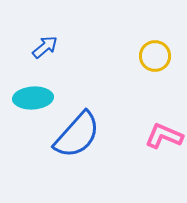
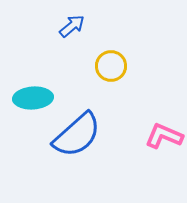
blue arrow: moved 27 px right, 21 px up
yellow circle: moved 44 px left, 10 px down
blue semicircle: rotated 6 degrees clockwise
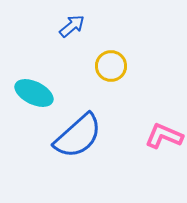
cyan ellipse: moved 1 px right, 5 px up; rotated 30 degrees clockwise
blue semicircle: moved 1 px right, 1 px down
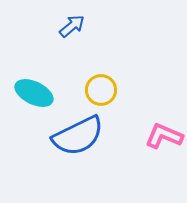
yellow circle: moved 10 px left, 24 px down
blue semicircle: rotated 16 degrees clockwise
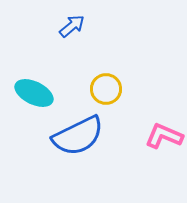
yellow circle: moved 5 px right, 1 px up
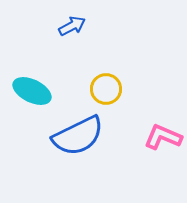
blue arrow: rotated 12 degrees clockwise
cyan ellipse: moved 2 px left, 2 px up
pink L-shape: moved 1 px left, 1 px down
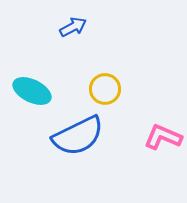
blue arrow: moved 1 px right, 1 px down
yellow circle: moved 1 px left
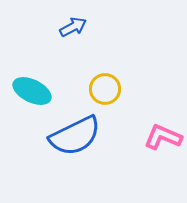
blue semicircle: moved 3 px left
